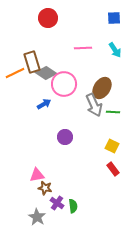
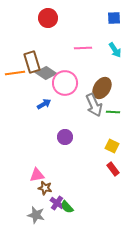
orange line: rotated 18 degrees clockwise
pink circle: moved 1 px right, 1 px up
green semicircle: moved 6 px left, 1 px down; rotated 144 degrees clockwise
gray star: moved 1 px left, 2 px up; rotated 18 degrees counterclockwise
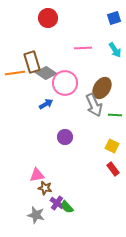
blue square: rotated 16 degrees counterclockwise
blue arrow: moved 2 px right
green line: moved 2 px right, 3 px down
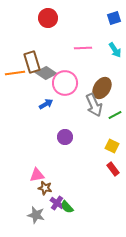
green line: rotated 32 degrees counterclockwise
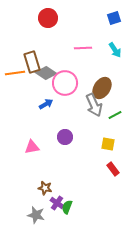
yellow square: moved 4 px left, 2 px up; rotated 16 degrees counterclockwise
pink triangle: moved 5 px left, 28 px up
green semicircle: rotated 64 degrees clockwise
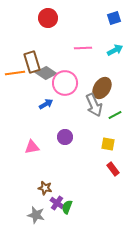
cyan arrow: rotated 84 degrees counterclockwise
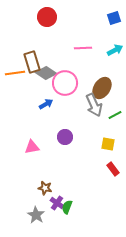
red circle: moved 1 px left, 1 px up
gray star: rotated 18 degrees clockwise
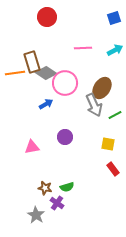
green semicircle: moved 20 px up; rotated 128 degrees counterclockwise
